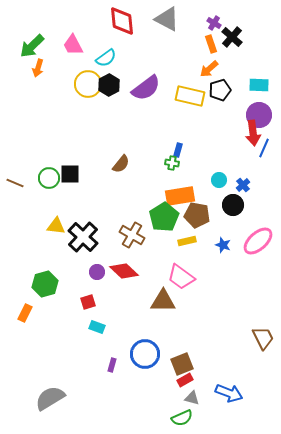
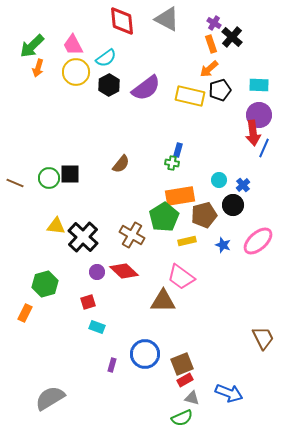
yellow circle at (88, 84): moved 12 px left, 12 px up
brown pentagon at (197, 215): moved 7 px right; rotated 25 degrees counterclockwise
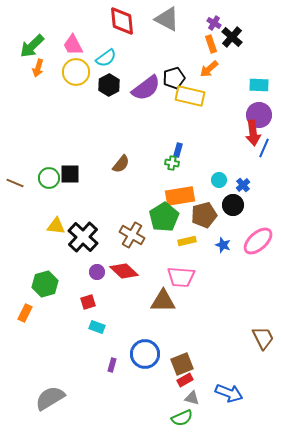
black pentagon at (220, 90): moved 46 px left, 12 px up
pink trapezoid at (181, 277): rotated 32 degrees counterclockwise
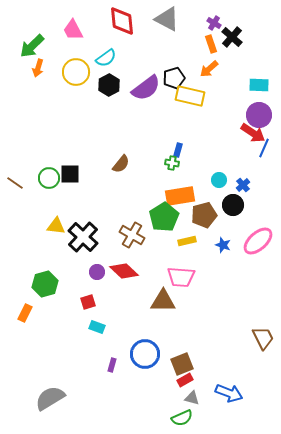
pink trapezoid at (73, 45): moved 15 px up
red arrow at (253, 133): rotated 50 degrees counterclockwise
brown line at (15, 183): rotated 12 degrees clockwise
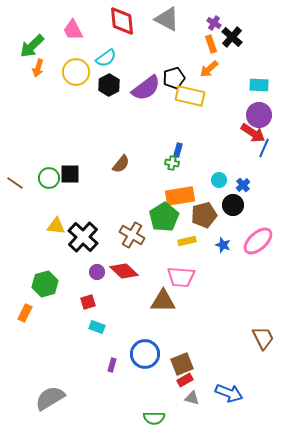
green semicircle at (182, 418): moved 28 px left; rotated 25 degrees clockwise
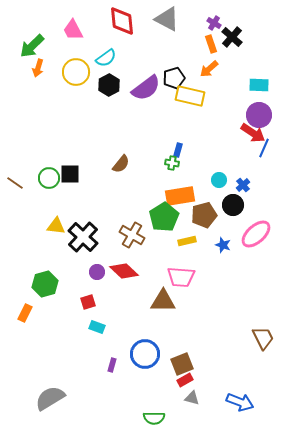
pink ellipse at (258, 241): moved 2 px left, 7 px up
blue arrow at (229, 393): moved 11 px right, 9 px down
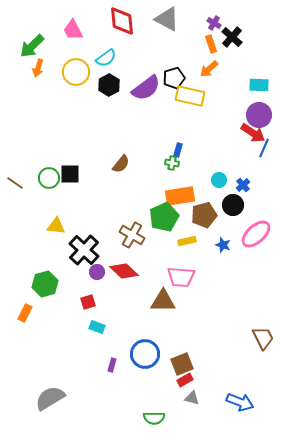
green pentagon at (164, 217): rotated 8 degrees clockwise
black cross at (83, 237): moved 1 px right, 13 px down
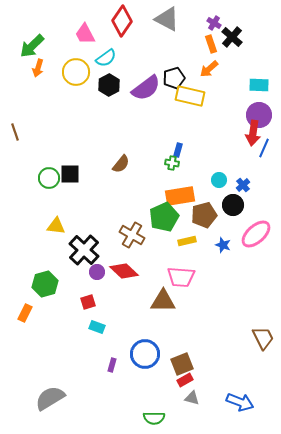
red diamond at (122, 21): rotated 40 degrees clockwise
pink trapezoid at (73, 30): moved 12 px right, 4 px down
red arrow at (253, 133): rotated 65 degrees clockwise
brown line at (15, 183): moved 51 px up; rotated 36 degrees clockwise
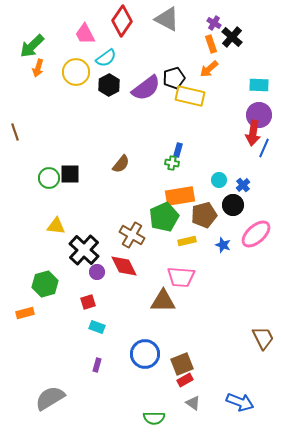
red diamond at (124, 271): moved 5 px up; rotated 20 degrees clockwise
orange rectangle at (25, 313): rotated 48 degrees clockwise
purple rectangle at (112, 365): moved 15 px left
gray triangle at (192, 398): moved 1 px right, 5 px down; rotated 21 degrees clockwise
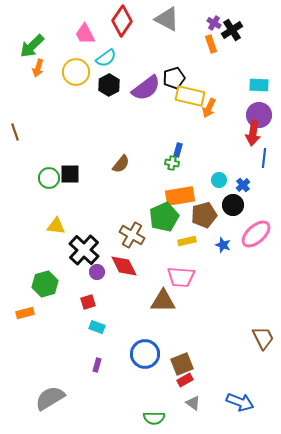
black cross at (232, 37): moved 7 px up; rotated 15 degrees clockwise
orange arrow at (209, 69): moved 39 px down; rotated 24 degrees counterclockwise
blue line at (264, 148): moved 10 px down; rotated 18 degrees counterclockwise
